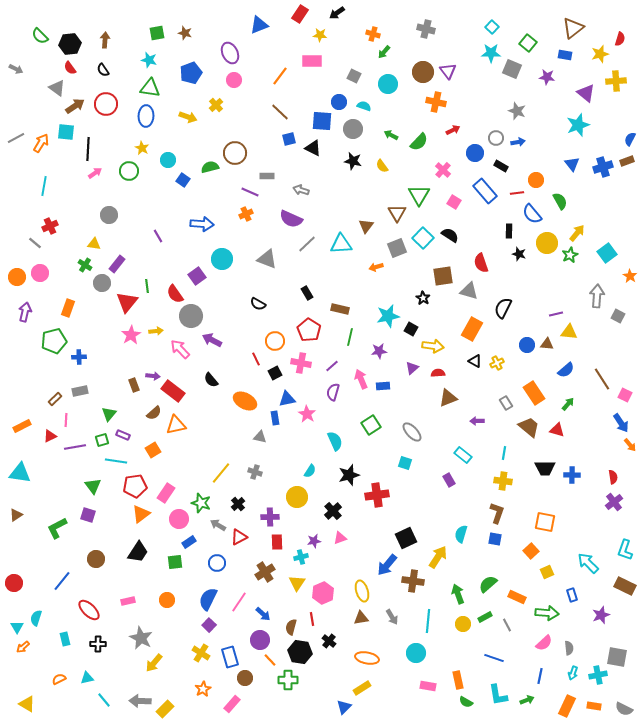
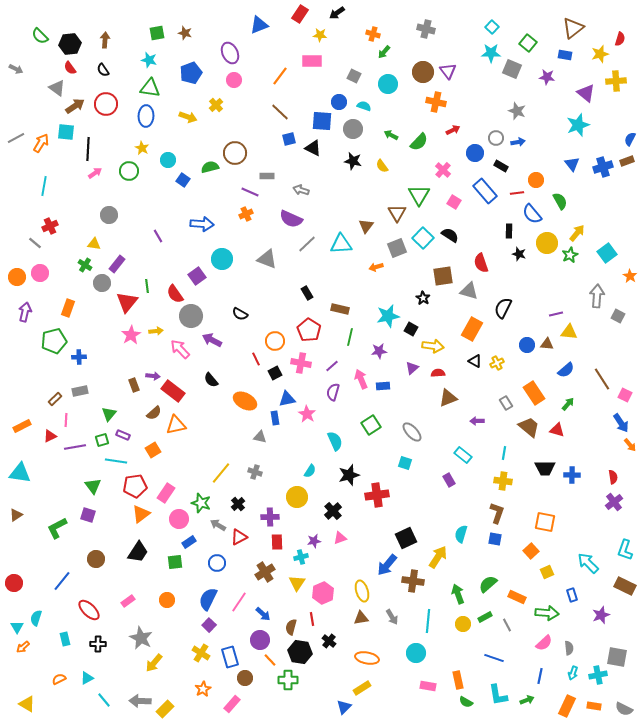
black semicircle at (258, 304): moved 18 px left, 10 px down
pink rectangle at (128, 601): rotated 24 degrees counterclockwise
cyan triangle at (87, 678): rotated 16 degrees counterclockwise
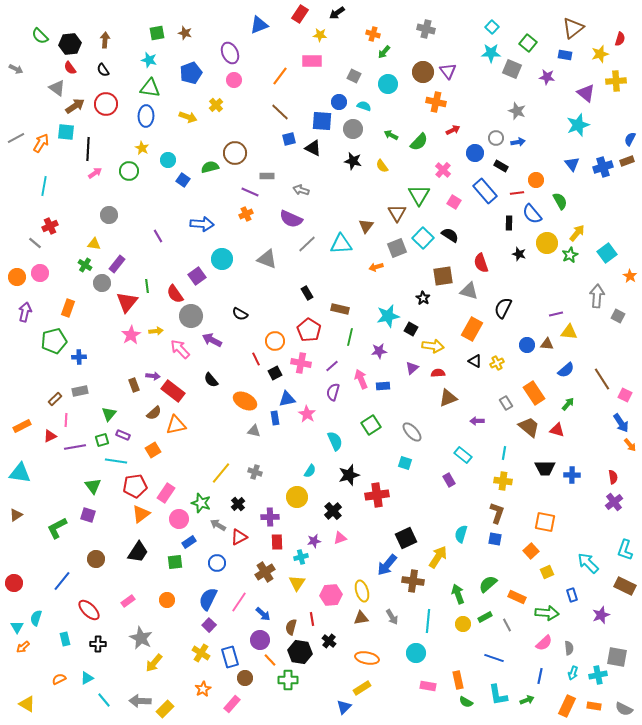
black rectangle at (509, 231): moved 8 px up
gray triangle at (260, 437): moved 6 px left, 6 px up
pink hexagon at (323, 593): moved 8 px right, 2 px down; rotated 20 degrees clockwise
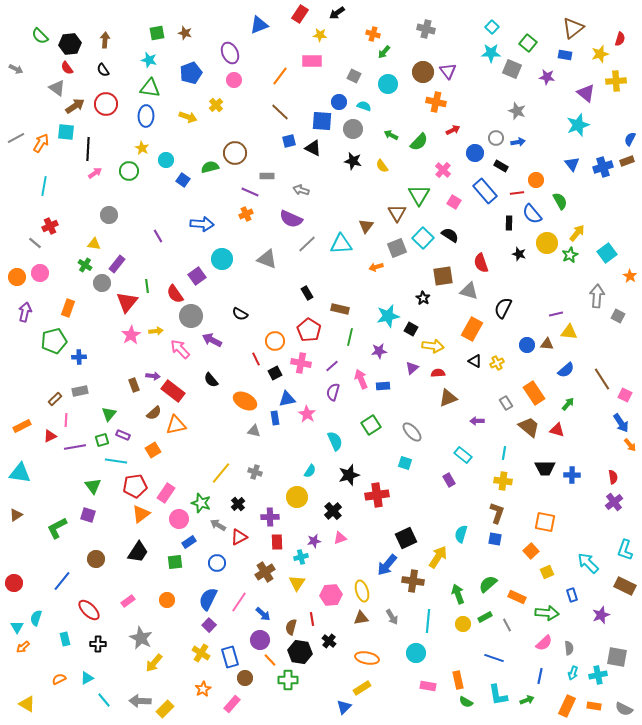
red semicircle at (70, 68): moved 3 px left
blue square at (289, 139): moved 2 px down
cyan circle at (168, 160): moved 2 px left
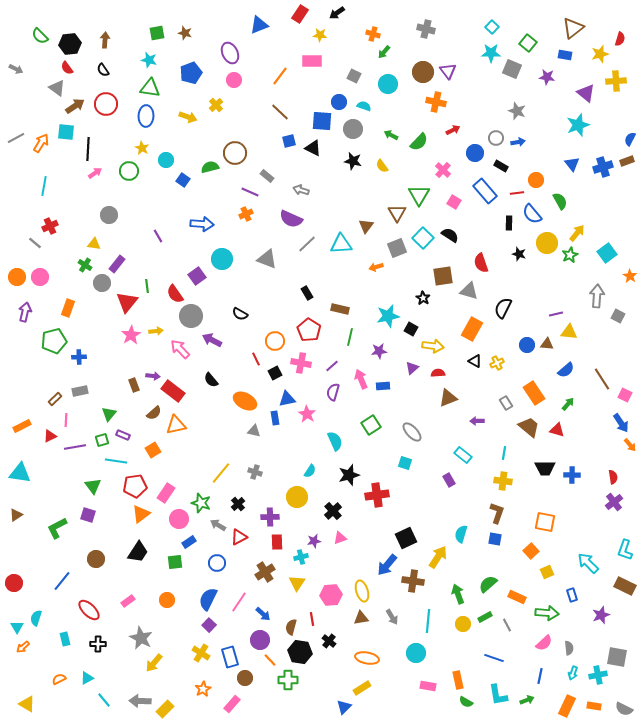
gray rectangle at (267, 176): rotated 40 degrees clockwise
pink circle at (40, 273): moved 4 px down
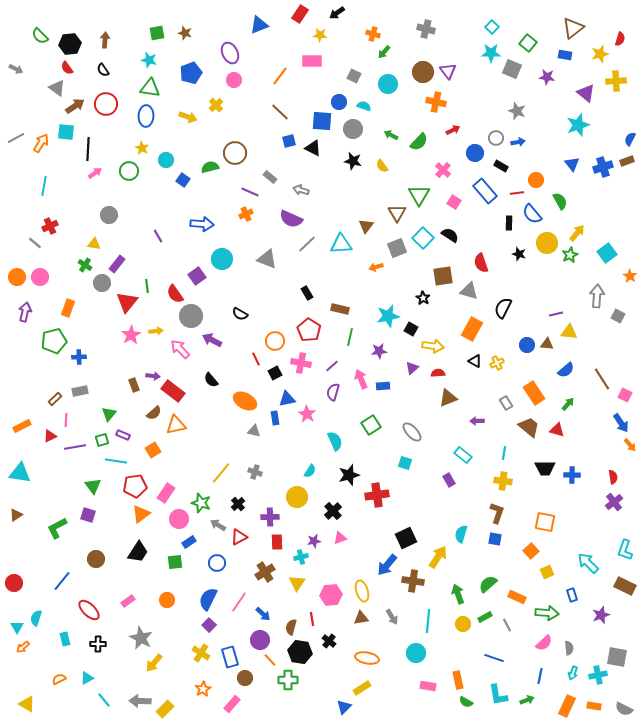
gray rectangle at (267, 176): moved 3 px right, 1 px down
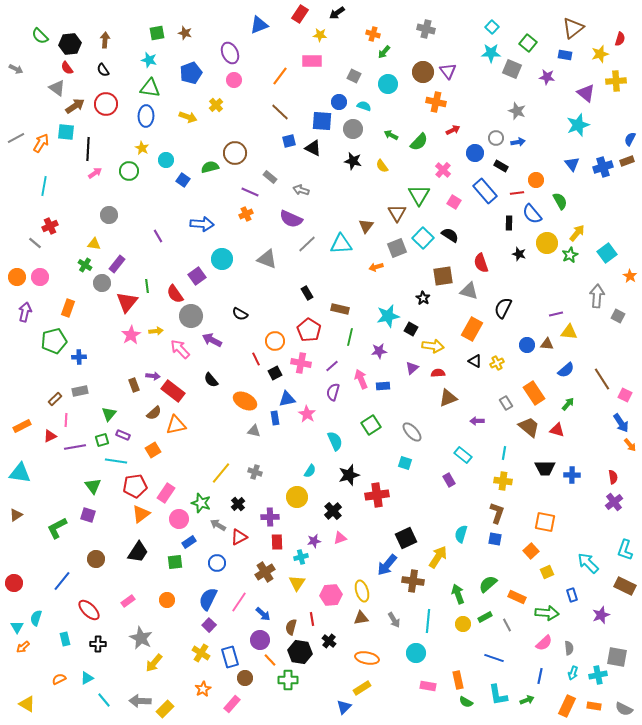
gray arrow at (392, 617): moved 2 px right, 3 px down
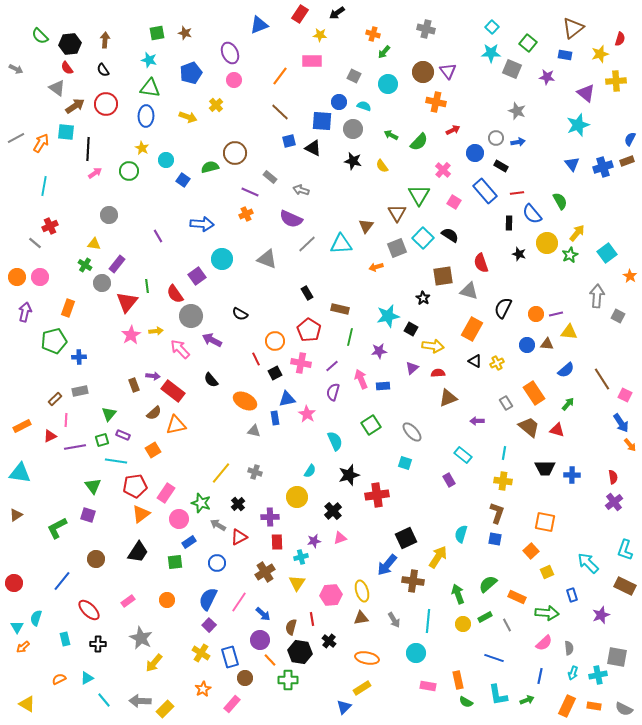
orange circle at (536, 180): moved 134 px down
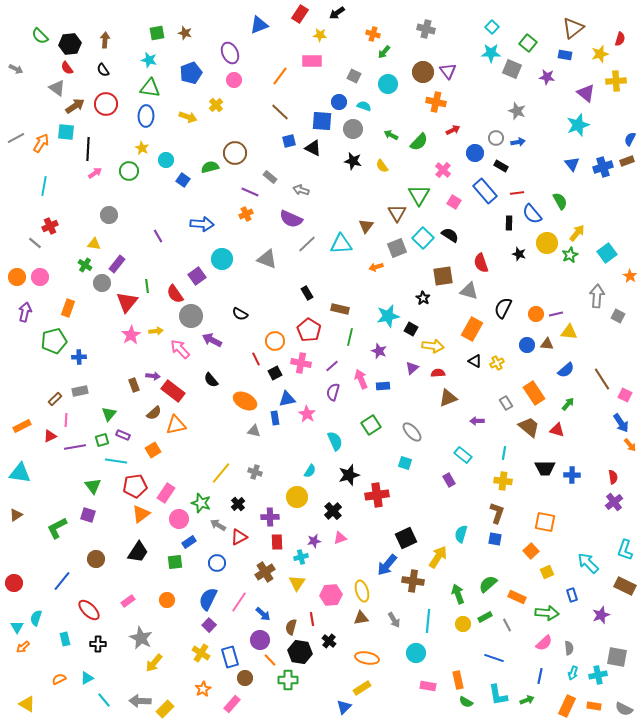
purple star at (379, 351): rotated 28 degrees clockwise
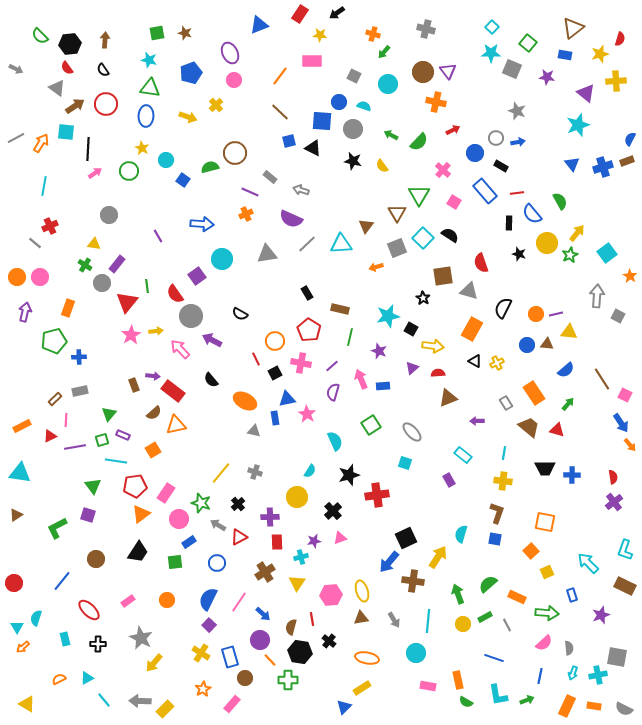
gray triangle at (267, 259): moved 5 px up; rotated 30 degrees counterclockwise
blue arrow at (387, 565): moved 2 px right, 3 px up
